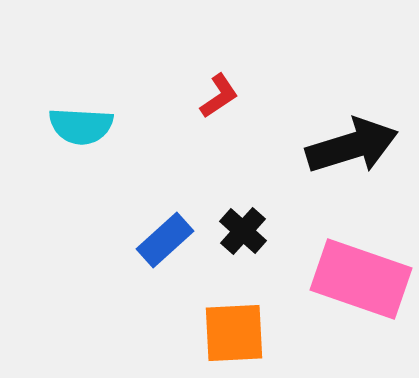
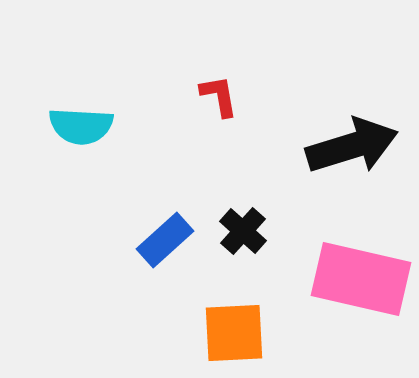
red L-shape: rotated 66 degrees counterclockwise
pink rectangle: rotated 6 degrees counterclockwise
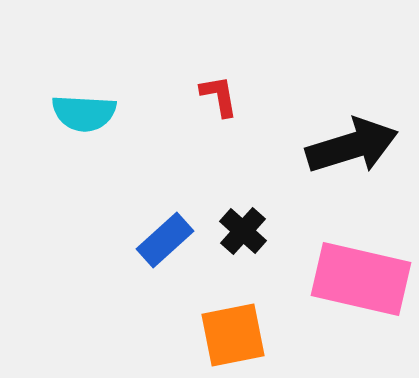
cyan semicircle: moved 3 px right, 13 px up
orange square: moved 1 px left, 2 px down; rotated 8 degrees counterclockwise
